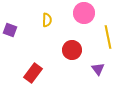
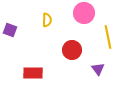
red rectangle: rotated 54 degrees clockwise
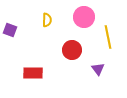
pink circle: moved 4 px down
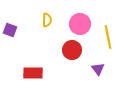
pink circle: moved 4 px left, 7 px down
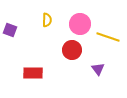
yellow line: rotated 60 degrees counterclockwise
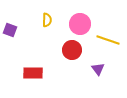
yellow line: moved 3 px down
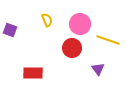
yellow semicircle: rotated 24 degrees counterclockwise
red circle: moved 2 px up
